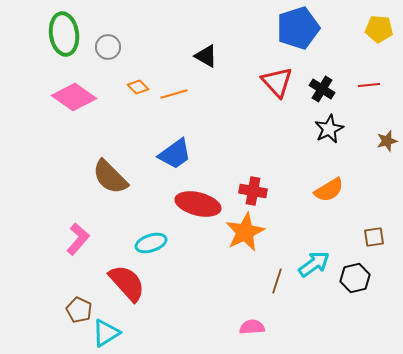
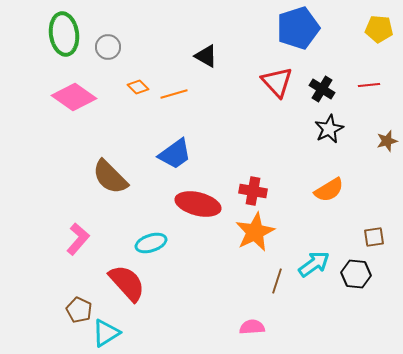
orange star: moved 10 px right
black hexagon: moved 1 px right, 4 px up; rotated 20 degrees clockwise
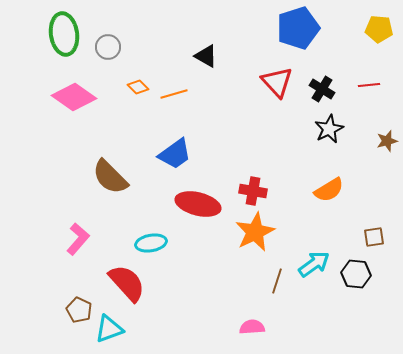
cyan ellipse: rotated 8 degrees clockwise
cyan triangle: moved 3 px right, 4 px up; rotated 12 degrees clockwise
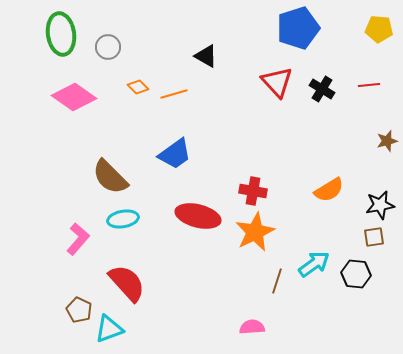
green ellipse: moved 3 px left
black star: moved 51 px right, 76 px down; rotated 16 degrees clockwise
red ellipse: moved 12 px down
cyan ellipse: moved 28 px left, 24 px up
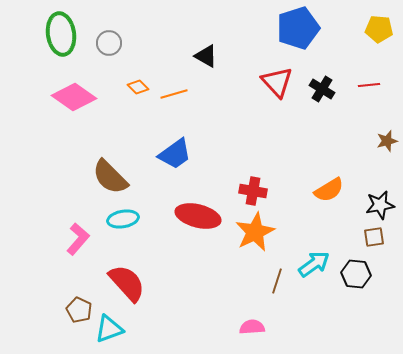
gray circle: moved 1 px right, 4 px up
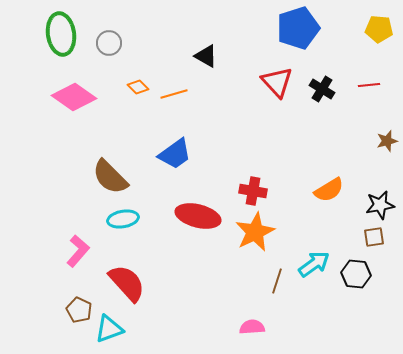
pink L-shape: moved 12 px down
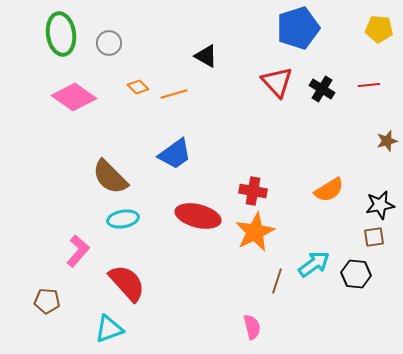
brown pentagon: moved 32 px left, 9 px up; rotated 20 degrees counterclockwise
pink semicircle: rotated 80 degrees clockwise
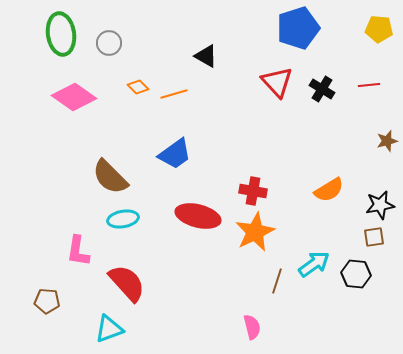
pink L-shape: rotated 148 degrees clockwise
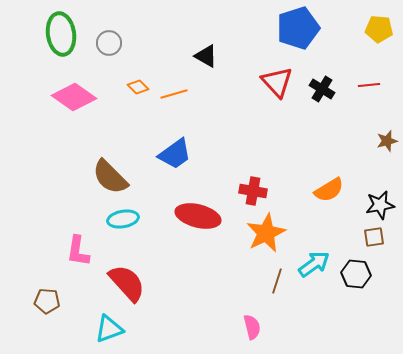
orange star: moved 11 px right, 1 px down
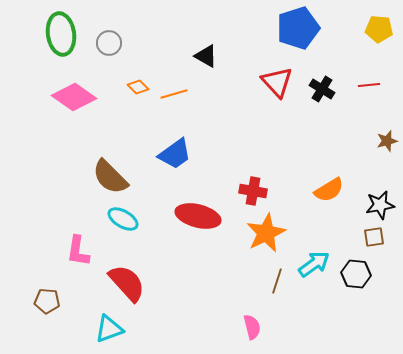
cyan ellipse: rotated 40 degrees clockwise
